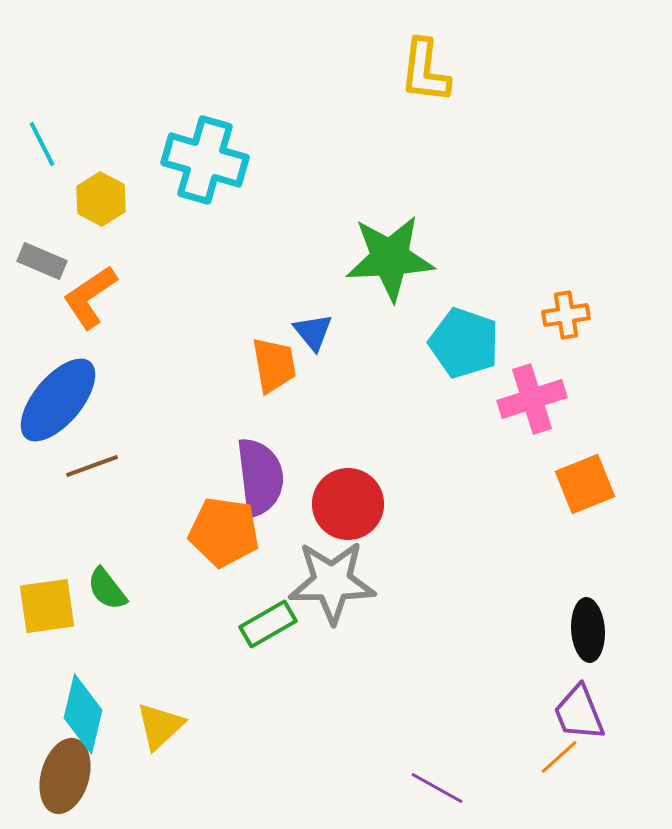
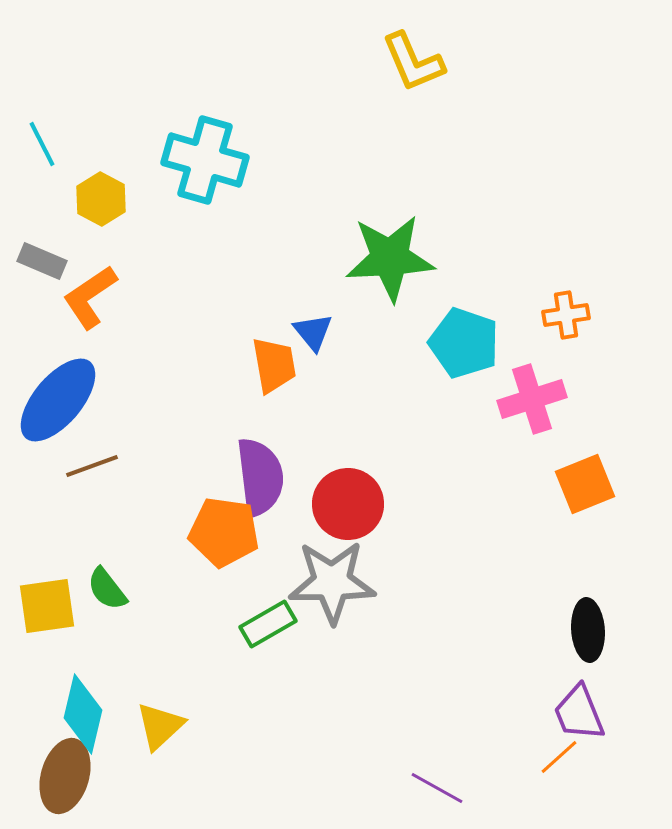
yellow L-shape: moved 12 px left, 9 px up; rotated 30 degrees counterclockwise
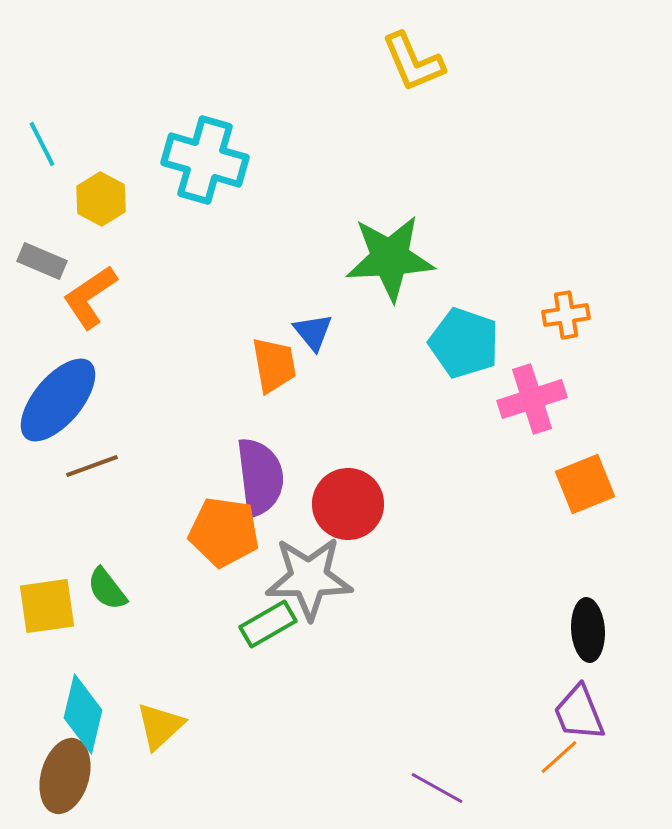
gray star: moved 23 px left, 4 px up
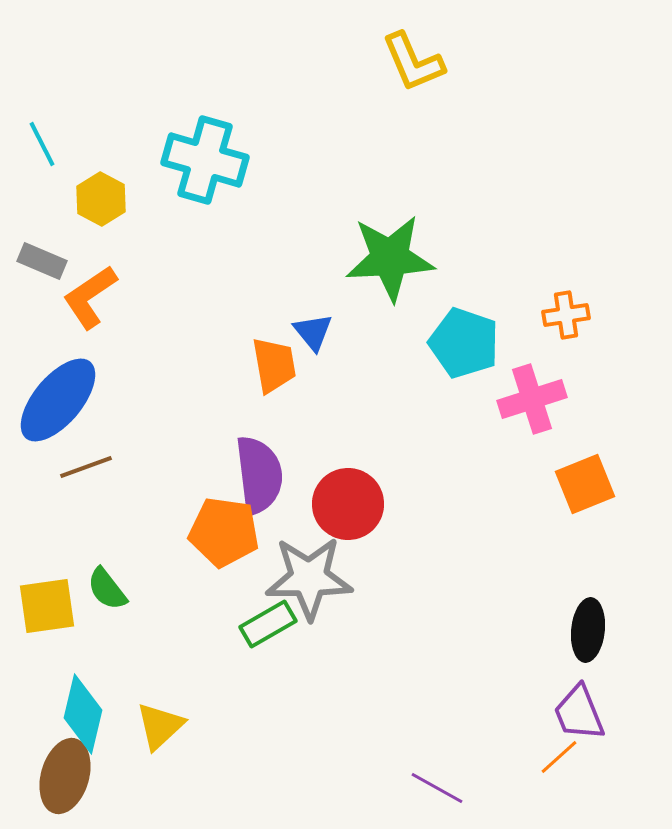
brown line: moved 6 px left, 1 px down
purple semicircle: moved 1 px left, 2 px up
black ellipse: rotated 10 degrees clockwise
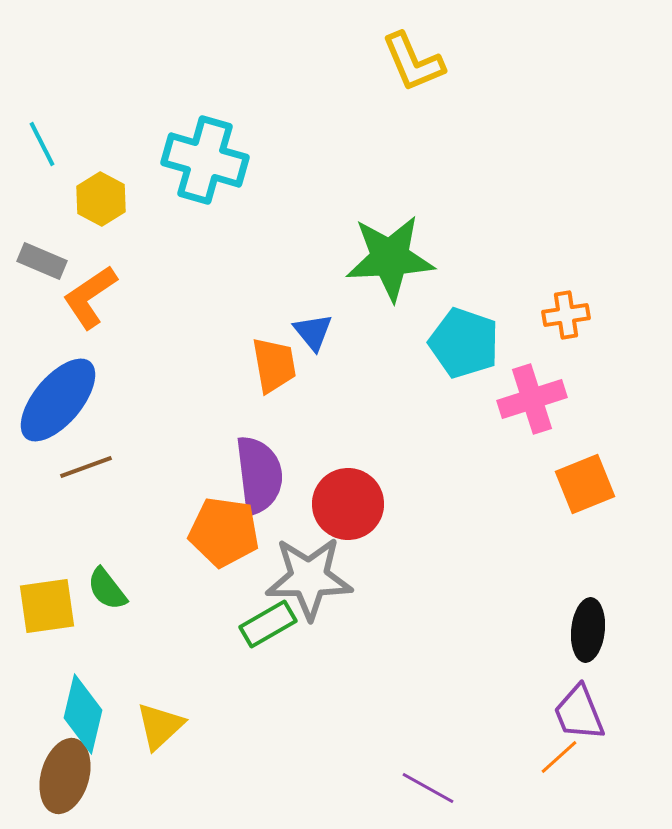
purple line: moved 9 px left
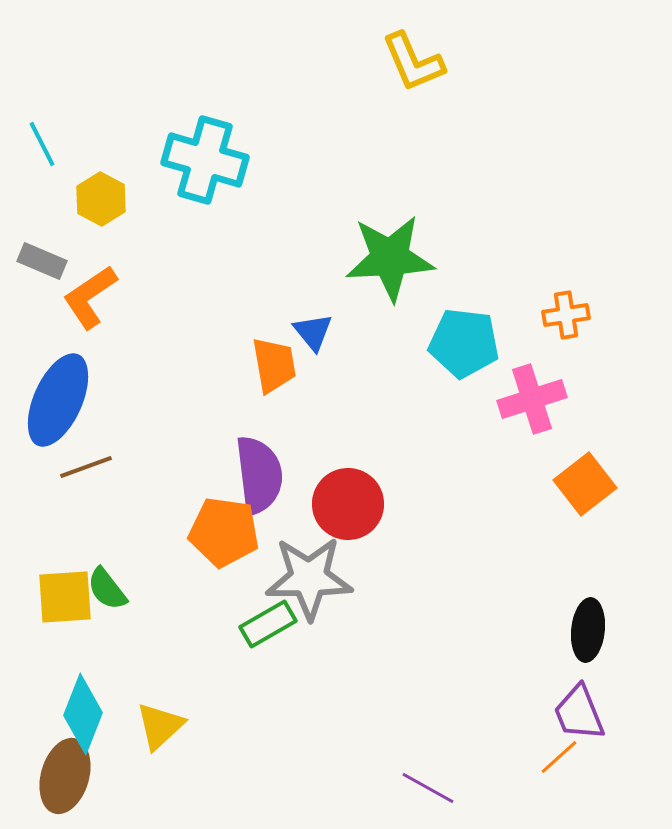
cyan pentagon: rotated 12 degrees counterclockwise
blue ellipse: rotated 16 degrees counterclockwise
orange square: rotated 16 degrees counterclockwise
yellow square: moved 18 px right, 9 px up; rotated 4 degrees clockwise
cyan diamond: rotated 8 degrees clockwise
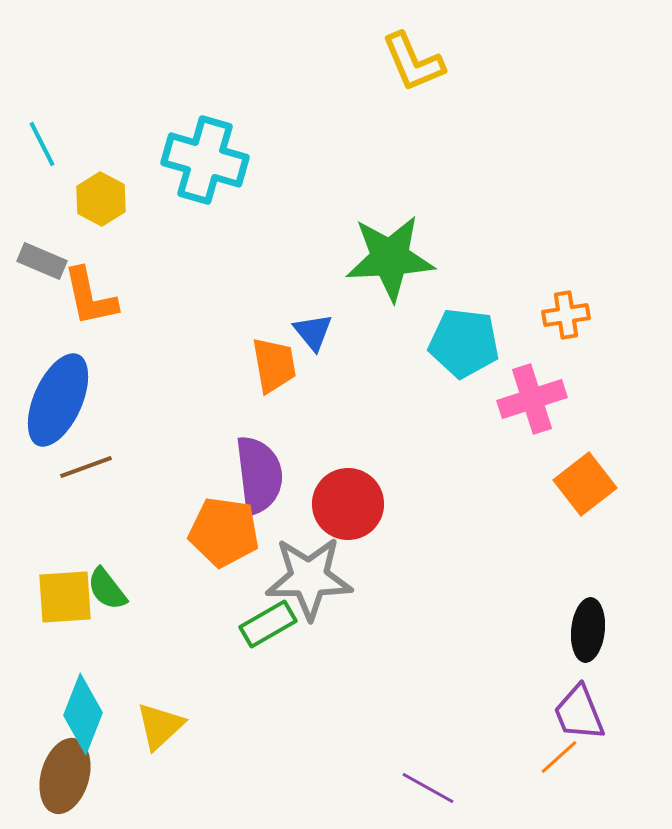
orange L-shape: rotated 68 degrees counterclockwise
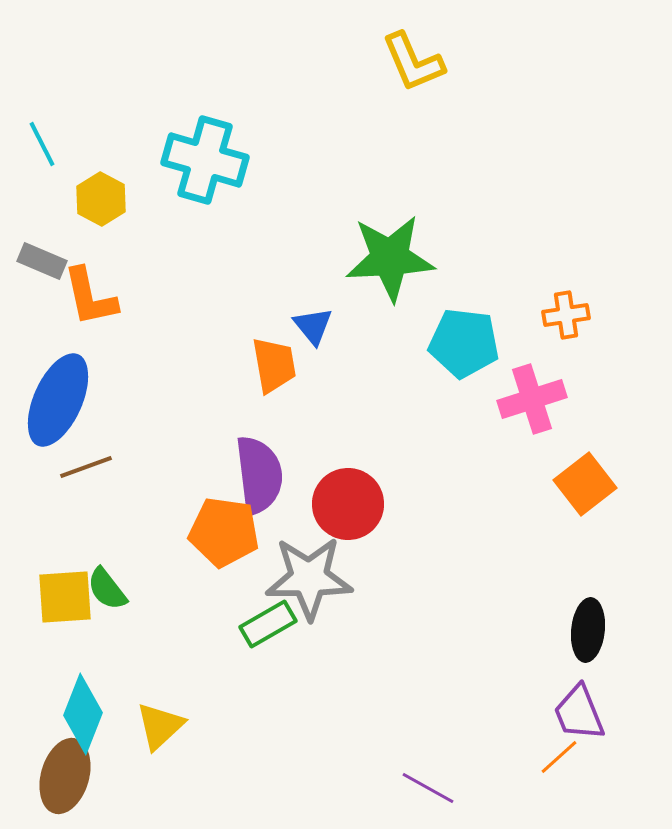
blue triangle: moved 6 px up
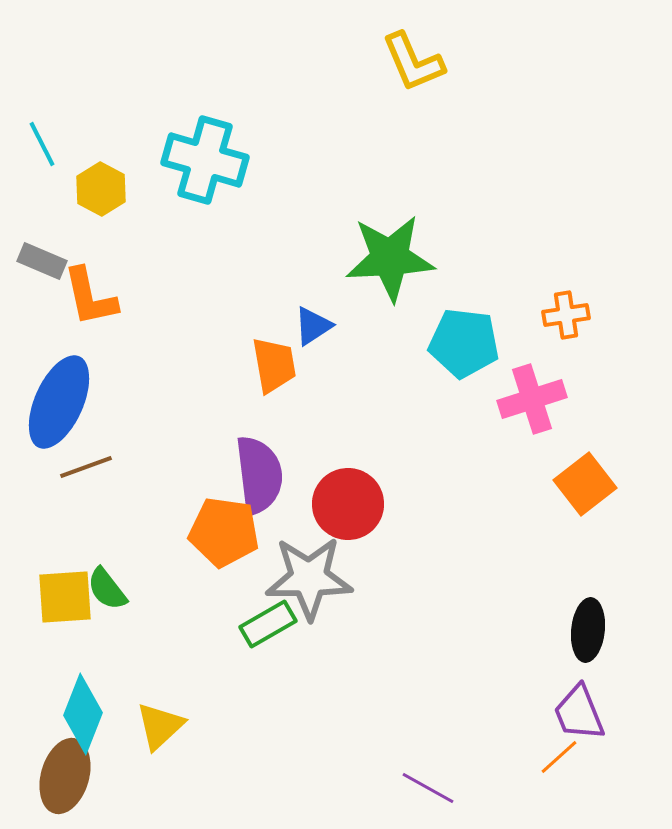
yellow hexagon: moved 10 px up
blue triangle: rotated 36 degrees clockwise
blue ellipse: moved 1 px right, 2 px down
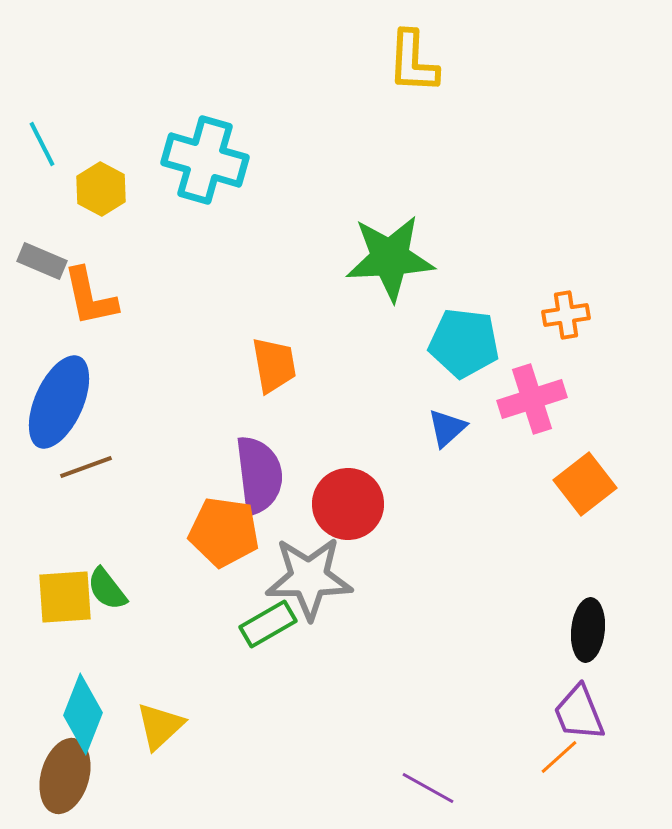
yellow L-shape: rotated 26 degrees clockwise
blue triangle: moved 134 px right, 102 px down; rotated 9 degrees counterclockwise
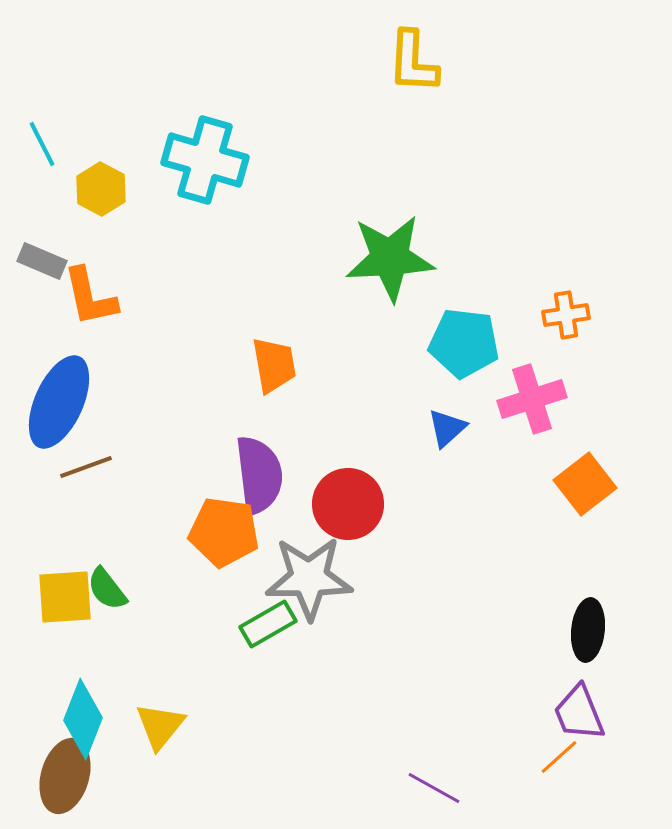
cyan diamond: moved 5 px down
yellow triangle: rotated 8 degrees counterclockwise
purple line: moved 6 px right
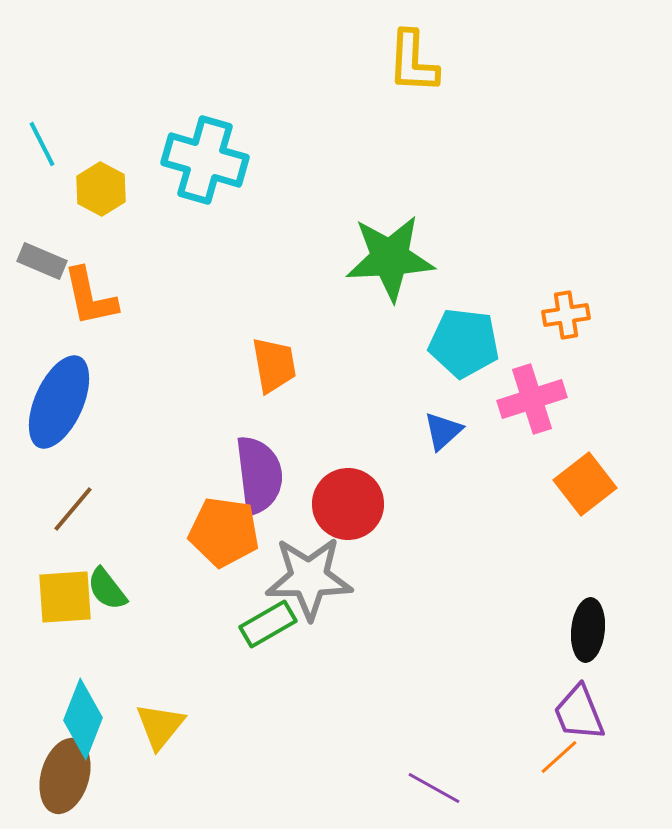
blue triangle: moved 4 px left, 3 px down
brown line: moved 13 px left, 42 px down; rotated 30 degrees counterclockwise
